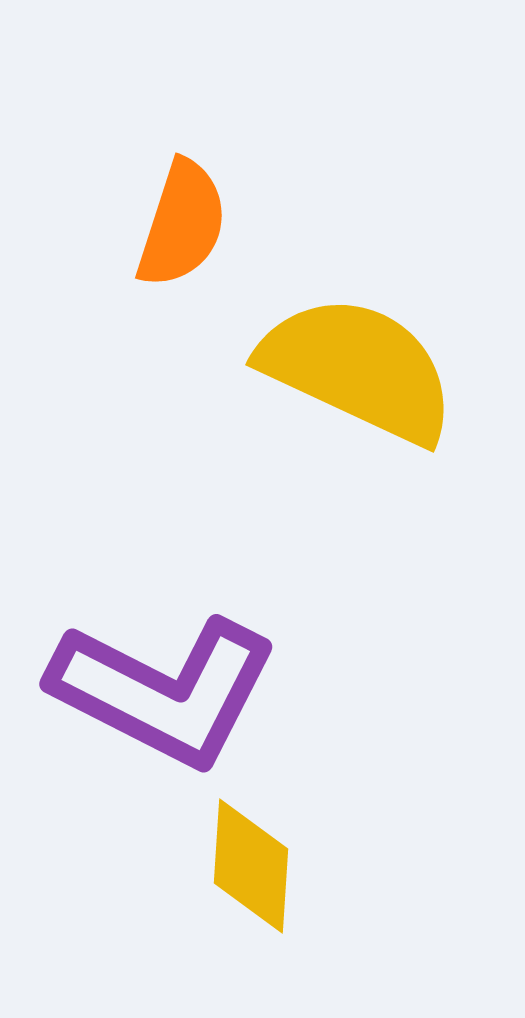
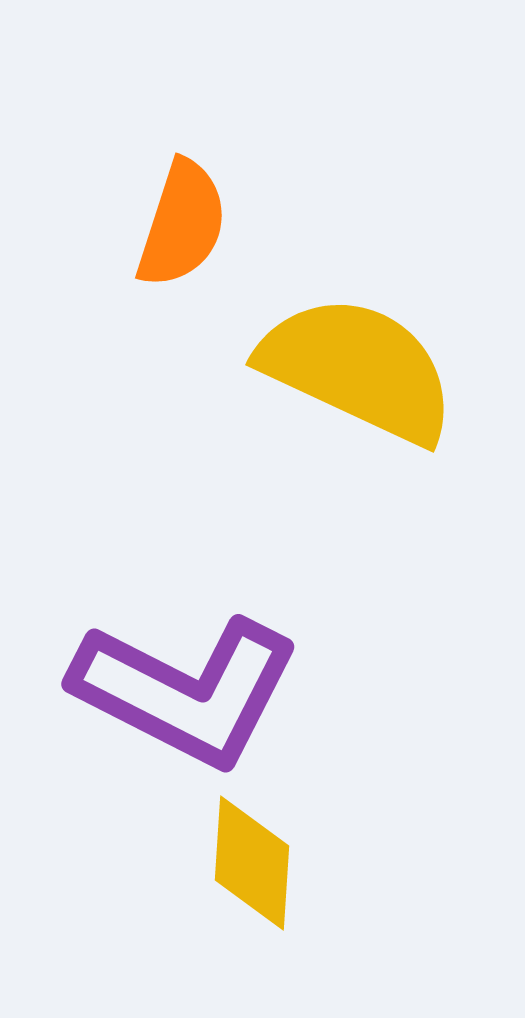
purple L-shape: moved 22 px right
yellow diamond: moved 1 px right, 3 px up
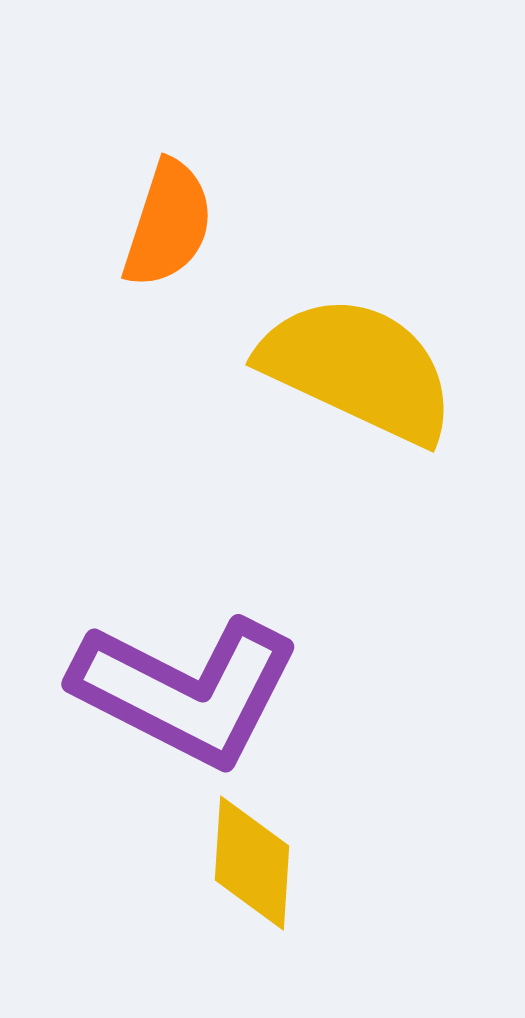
orange semicircle: moved 14 px left
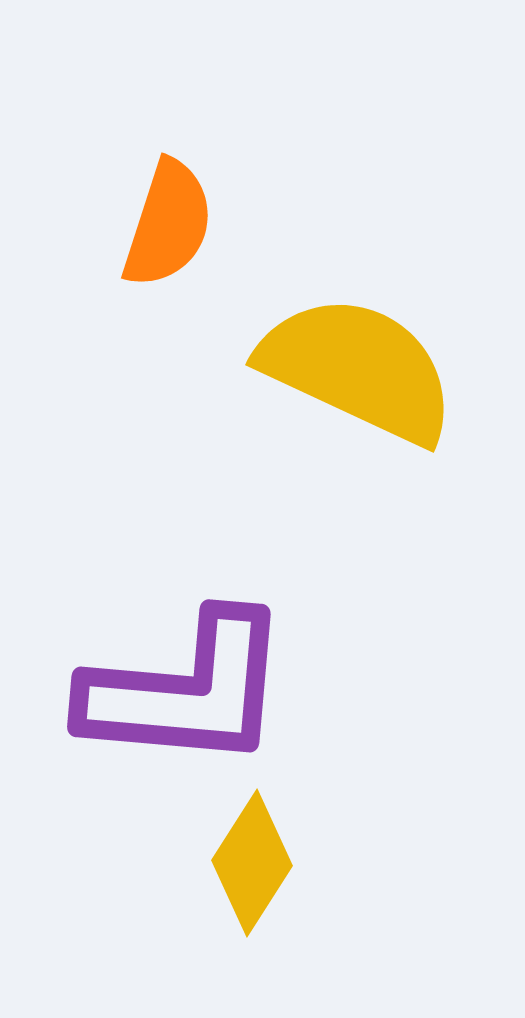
purple L-shape: rotated 22 degrees counterclockwise
yellow diamond: rotated 29 degrees clockwise
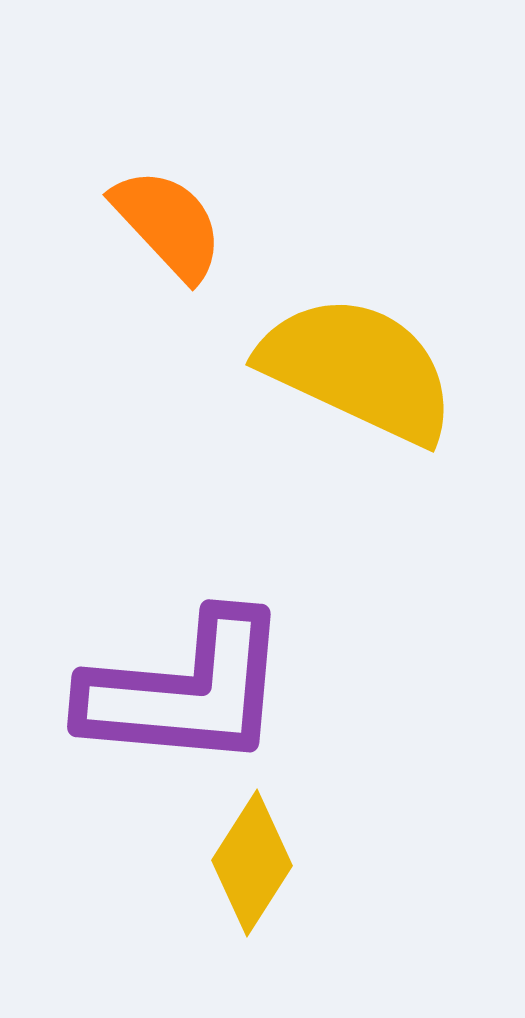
orange semicircle: rotated 61 degrees counterclockwise
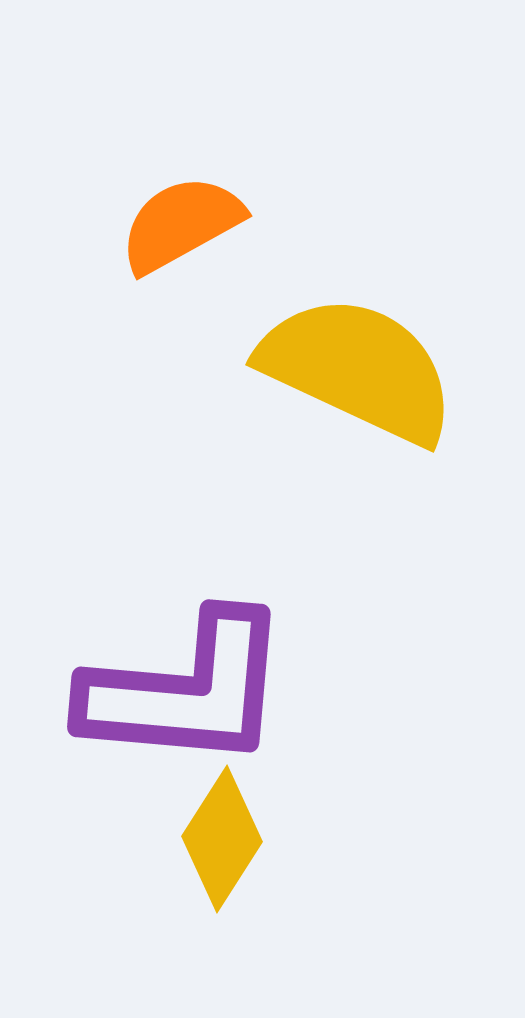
orange semicircle: moved 13 px right; rotated 76 degrees counterclockwise
yellow diamond: moved 30 px left, 24 px up
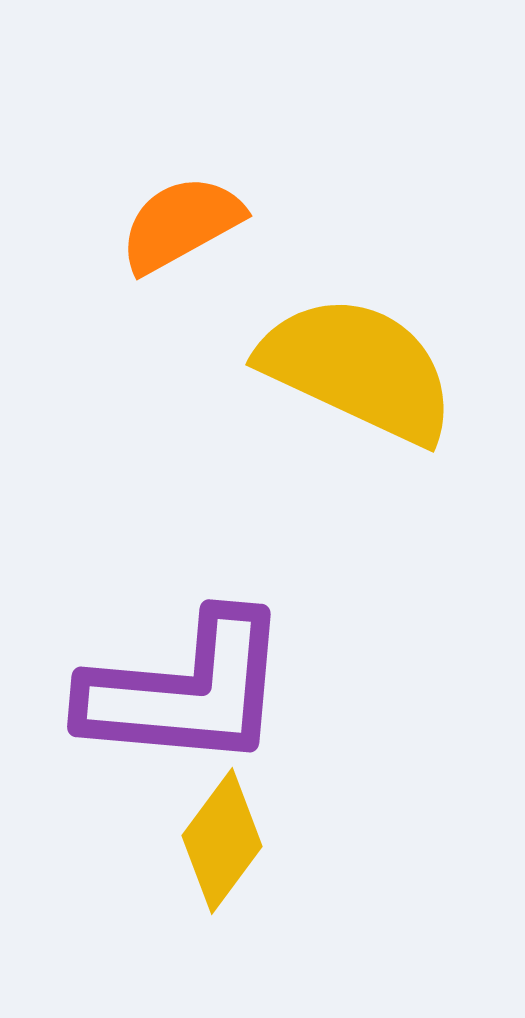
yellow diamond: moved 2 px down; rotated 4 degrees clockwise
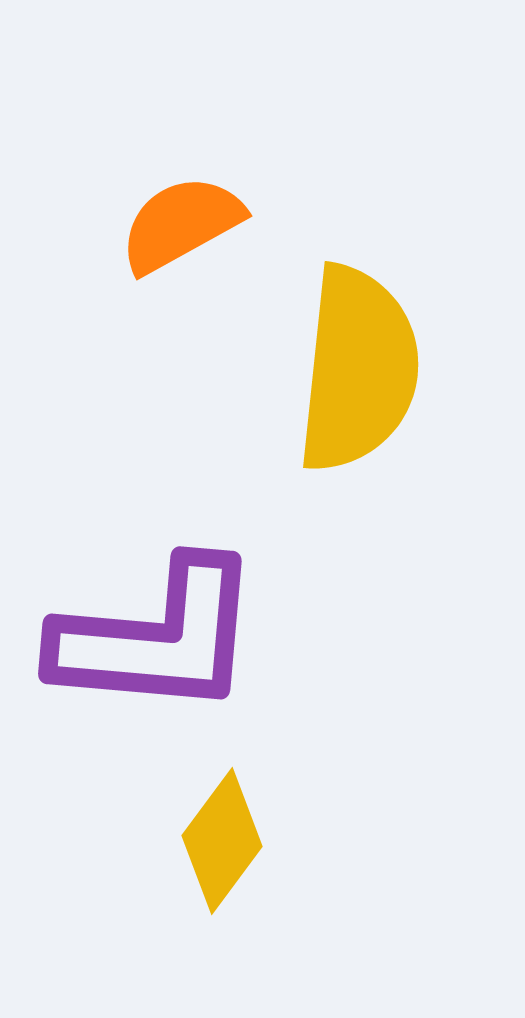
yellow semicircle: rotated 71 degrees clockwise
purple L-shape: moved 29 px left, 53 px up
